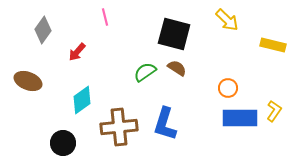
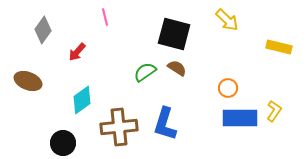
yellow rectangle: moved 6 px right, 2 px down
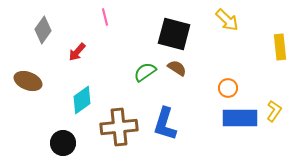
yellow rectangle: moved 1 px right; rotated 70 degrees clockwise
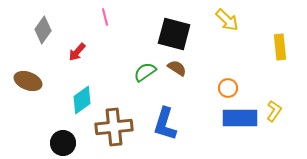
brown cross: moved 5 px left
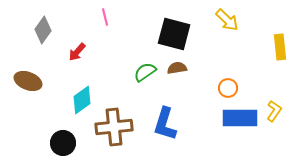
brown semicircle: rotated 42 degrees counterclockwise
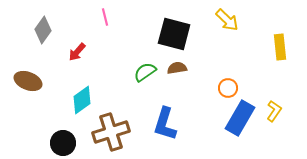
blue rectangle: rotated 60 degrees counterclockwise
brown cross: moved 3 px left, 5 px down; rotated 12 degrees counterclockwise
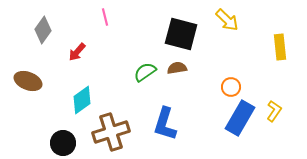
black square: moved 7 px right
orange circle: moved 3 px right, 1 px up
